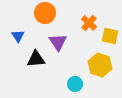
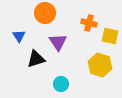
orange cross: rotated 28 degrees counterclockwise
blue triangle: moved 1 px right
black triangle: rotated 12 degrees counterclockwise
cyan circle: moved 14 px left
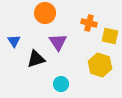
blue triangle: moved 5 px left, 5 px down
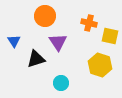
orange circle: moved 3 px down
cyan circle: moved 1 px up
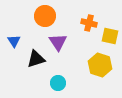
cyan circle: moved 3 px left
